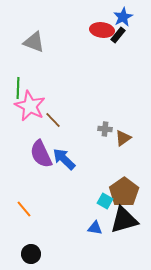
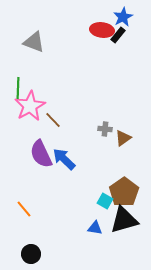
pink star: rotated 16 degrees clockwise
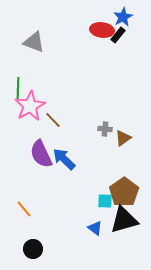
cyan square: rotated 28 degrees counterclockwise
blue triangle: rotated 28 degrees clockwise
black circle: moved 2 px right, 5 px up
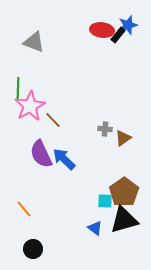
blue star: moved 5 px right, 8 px down; rotated 12 degrees clockwise
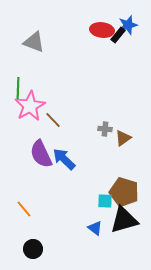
brown pentagon: rotated 20 degrees counterclockwise
